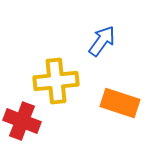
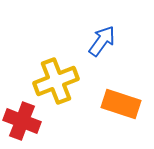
yellow cross: rotated 15 degrees counterclockwise
orange rectangle: moved 1 px right, 1 px down
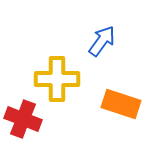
yellow cross: moved 1 px right, 2 px up; rotated 21 degrees clockwise
red cross: moved 1 px right, 2 px up
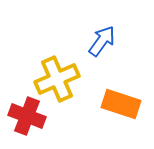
yellow cross: rotated 24 degrees counterclockwise
red cross: moved 4 px right, 3 px up
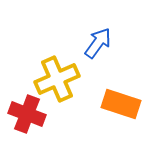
blue arrow: moved 4 px left, 2 px down
red cross: moved 2 px up
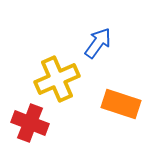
red cross: moved 3 px right, 9 px down
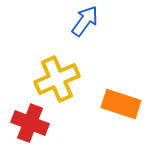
blue arrow: moved 13 px left, 22 px up
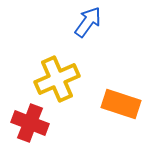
blue arrow: moved 3 px right, 1 px down
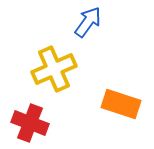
yellow cross: moved 3 px left, 10 px up
